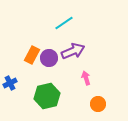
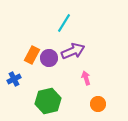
cyan line: rotated 24 degrees counterclockwise
blue cross: moved 4 px right, 4 px up
green hexagon: moved 1 px right, 5 px down
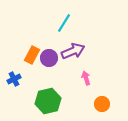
orange circle: moved 4 px right
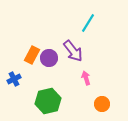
cyan line: moved 24 px right
purple arrow: rotated 75 degrees clockwise
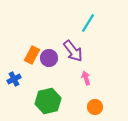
orange circle: moved 7 px left, 3 px down
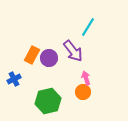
cyan line: moved 4 px down
orange circle: moved 12 px left, 15 px up
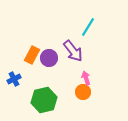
green hexagon: moved 4 px left, 1 px up
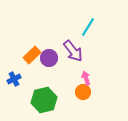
orange rectangle: rotated 18 degrees clockwise
